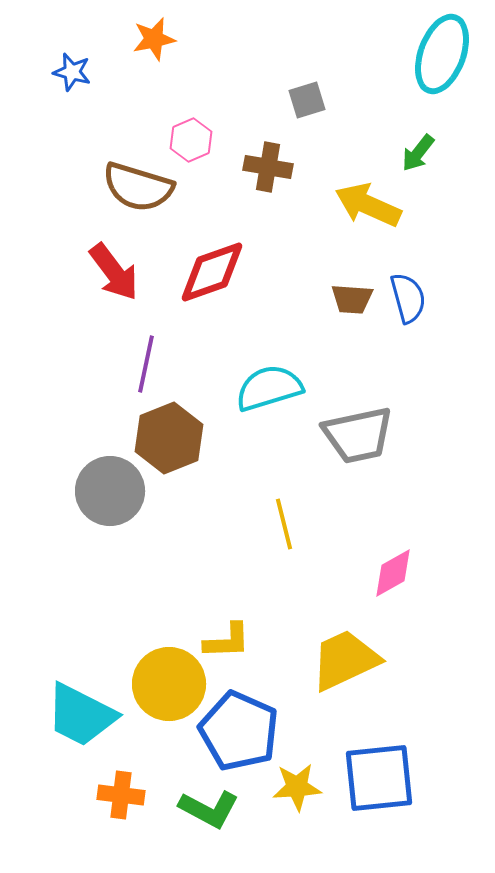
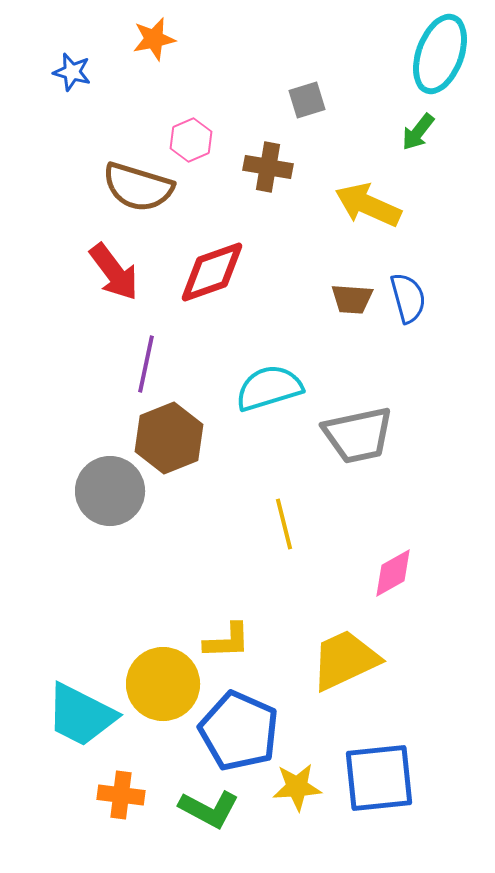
cyan ellipse: moved 2 px left
green arrow: moved 21 px up
yellow circle: moved 6 px left
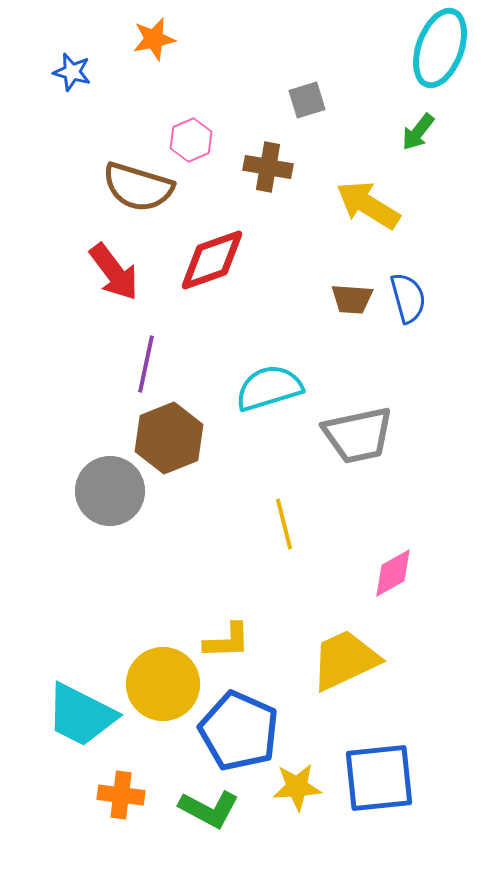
cyan ellipse: moved 6 px up
yellow arrow: rotated 8 degrees clockwise
red diamond: moved 12 px up
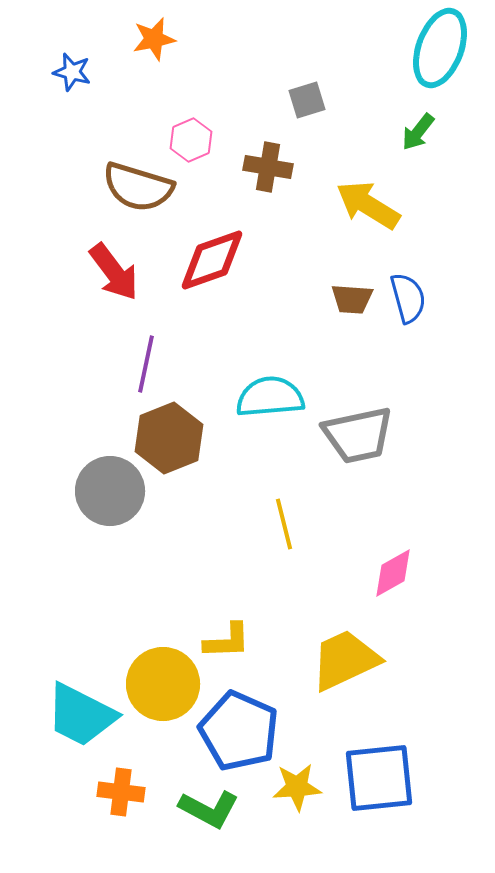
cyan semicircle: moved 1 px right, 9 px down; rotated 12 degrees clockwise
orange cross: moved 3 px up
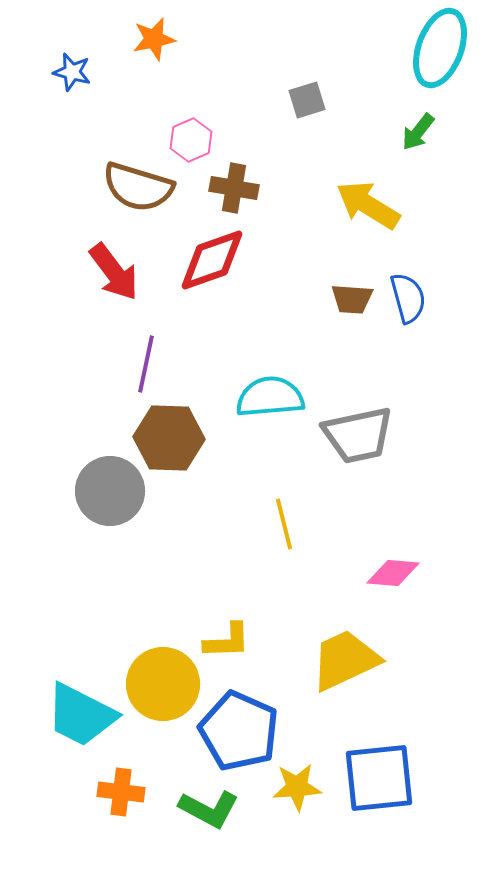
brown cross: moved 34 px left, 21 px down
brown hexagon: rotated 24 degrees clockwise
pink diamond: rotated 34 degrees clockwise
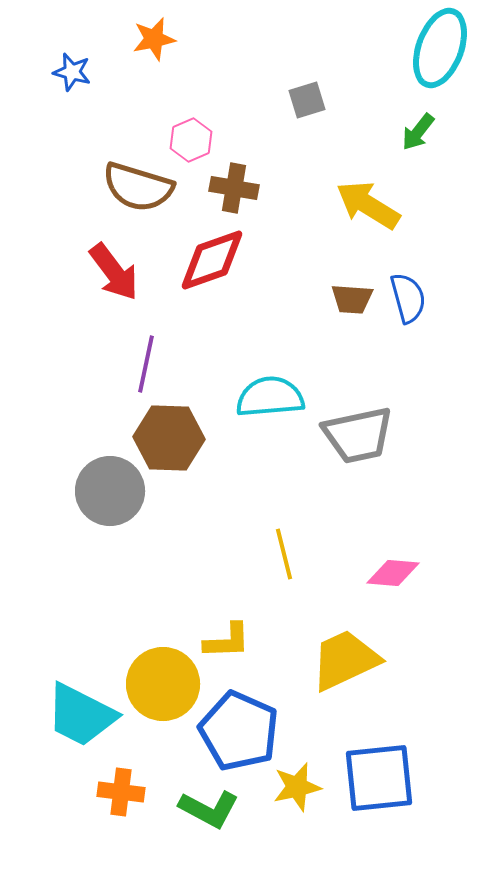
yellow line: moved 30 px down
yellow star: rotated 9 degrees counterclockwise
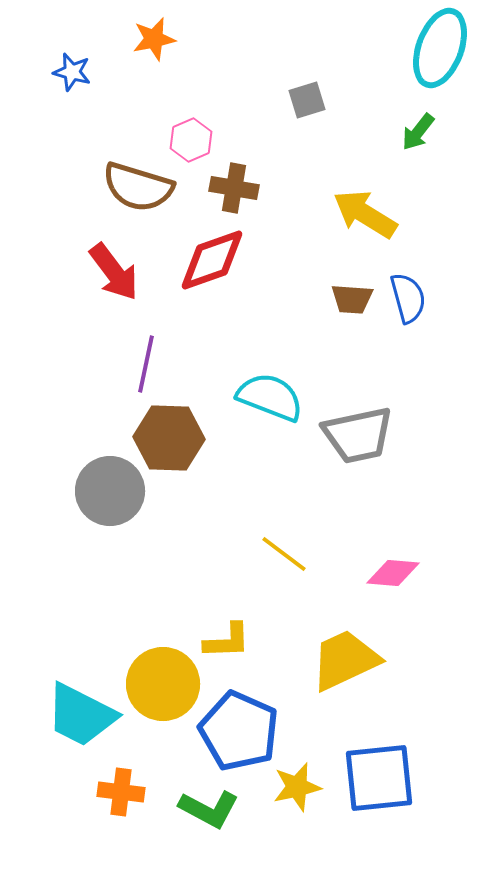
yellow arrow: moved 3 px left, 9 px down
cyan semicircle: rotated 26 degrees clockwise
yellow line: rotated 39 degrees counterclockwise
